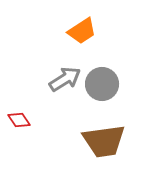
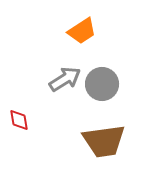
red diamond: rotated 25 degrees clockwise
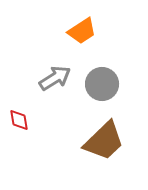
gray arrow: moved 10 px left, 1 px up
brown trapezoid: rotated 36 degrees counterclockwise
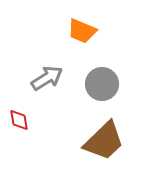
orange trapezoid: rotated 56 degrees clockwise
gray arrow: moved 8 px left
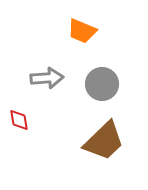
gray arrow: rotated 28 degrees clockwise
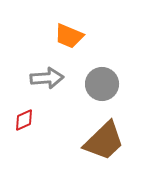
orange trapezoid: moved 13 px left, 5 px down
red diamond: moved 5 px right; rotated 75 degrees clockwise
